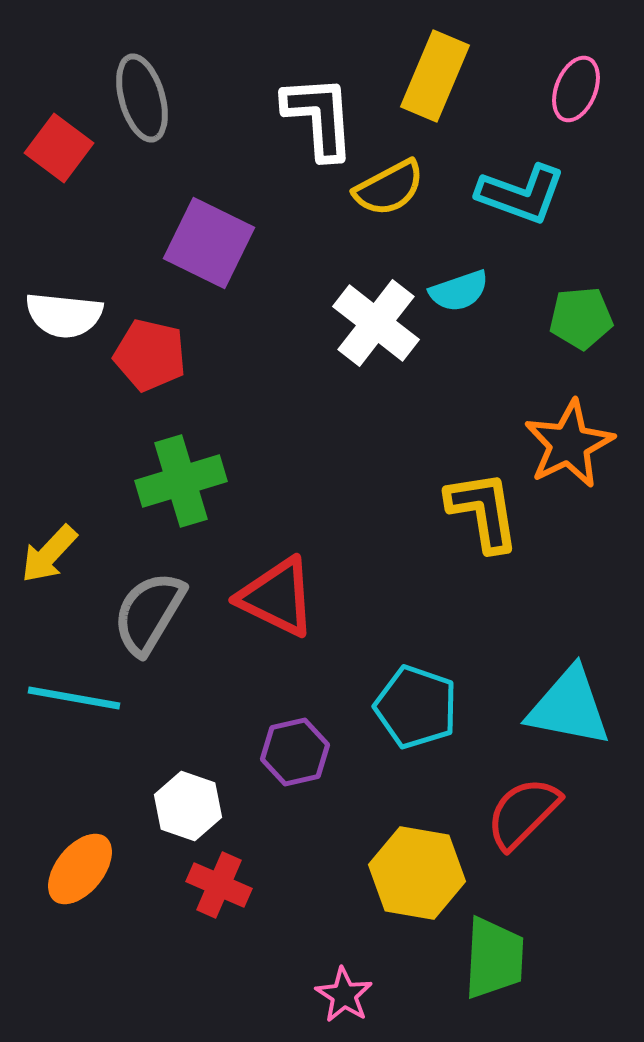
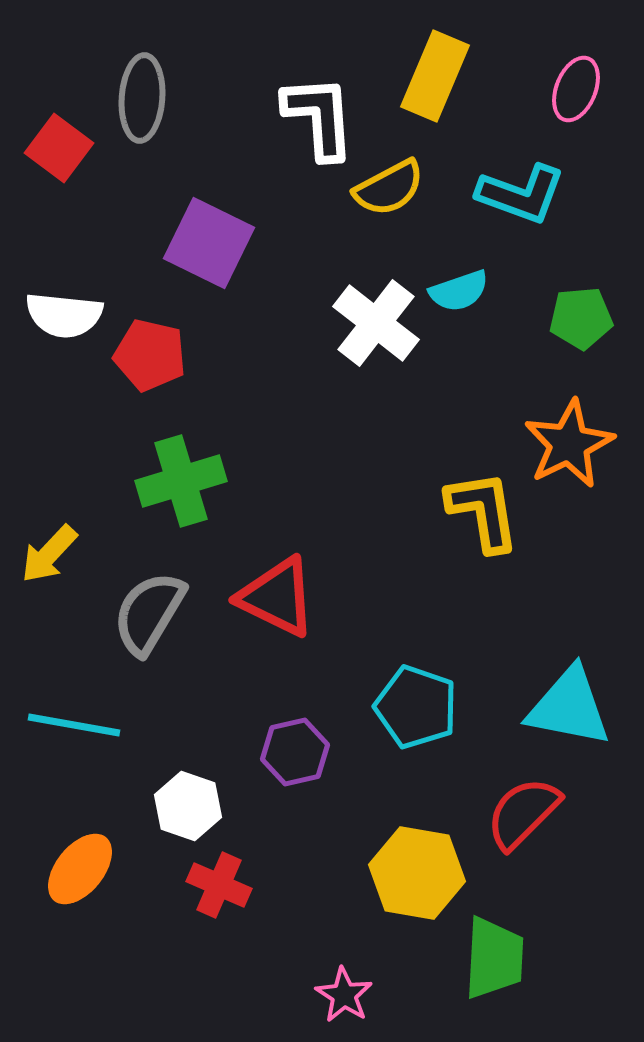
gray ellipse: rotated 20 degrees clockwise
cyan line: moved 27 px down
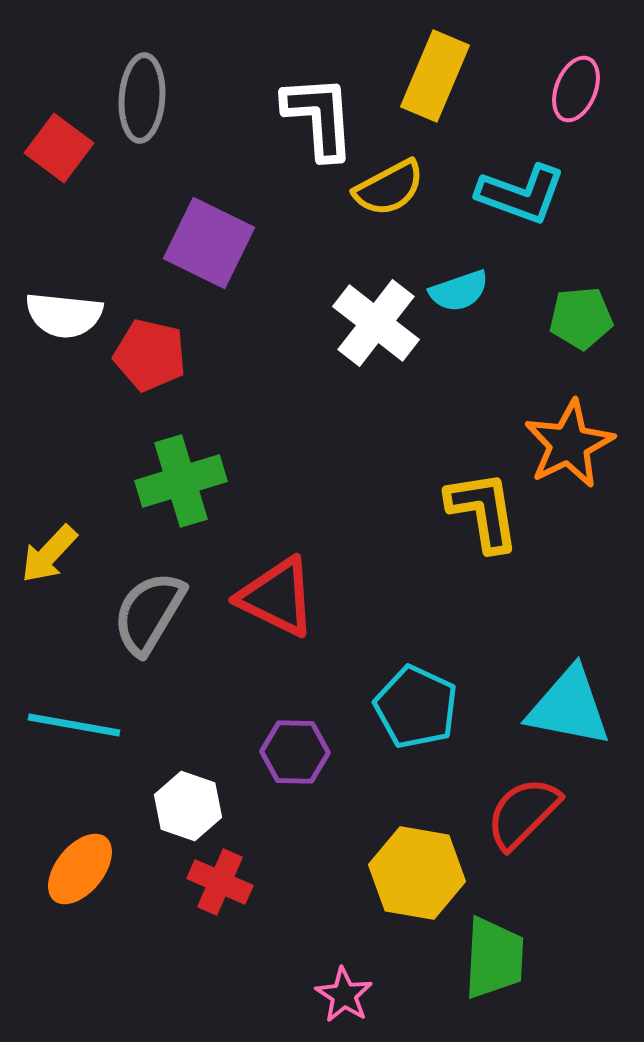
cyan pentagon: rotated 6 degrees clockwise
purple hexagon: rotated 14 degrees clockwise
red cross: moved 1 px right, 3 px up
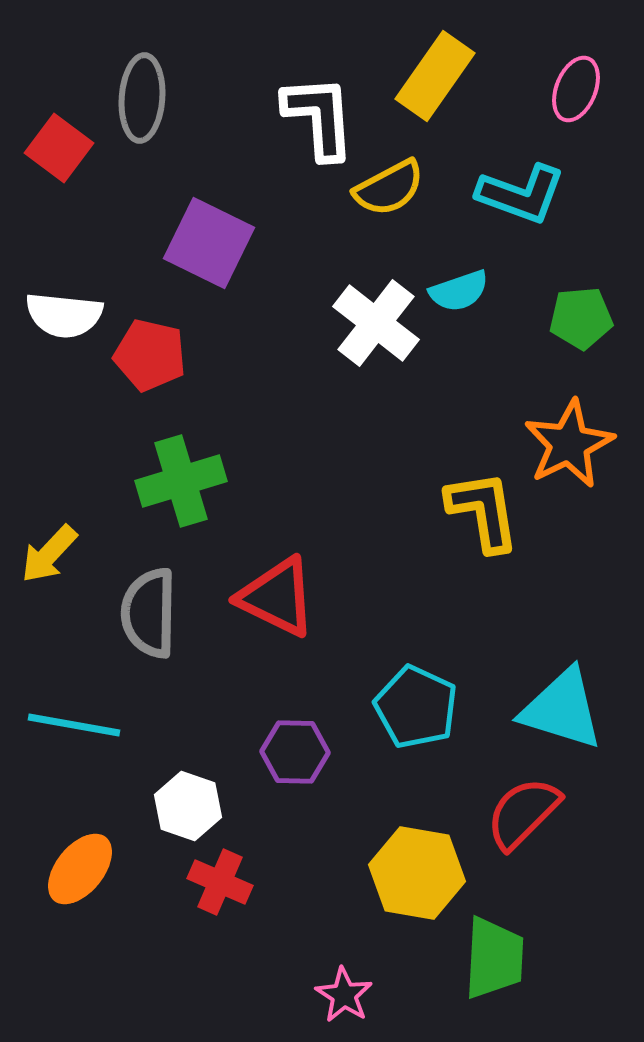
yellow rectangle: rotated 12 degrees clockwise
gray semicircle: rotated 30 degrees counterclockwise
cyan triangle: moved 7 px left, 2 px down; rotated 6 degrees clockwise
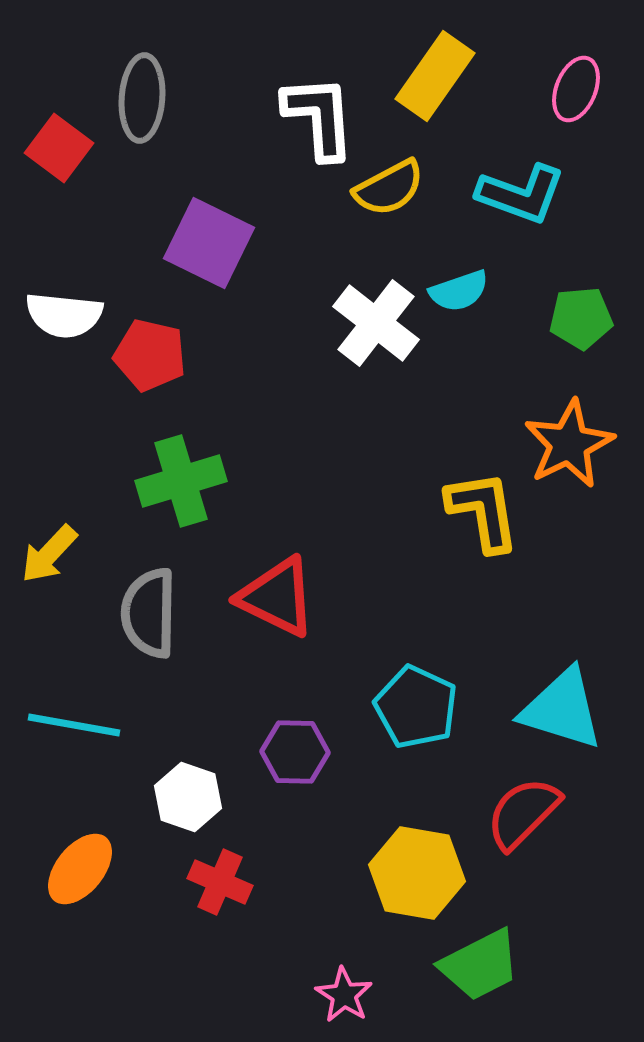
white hexagon: moved 9 px up
green trapezoid: moved 14 px left, 7 px down; rotated 60 degrees clockwise
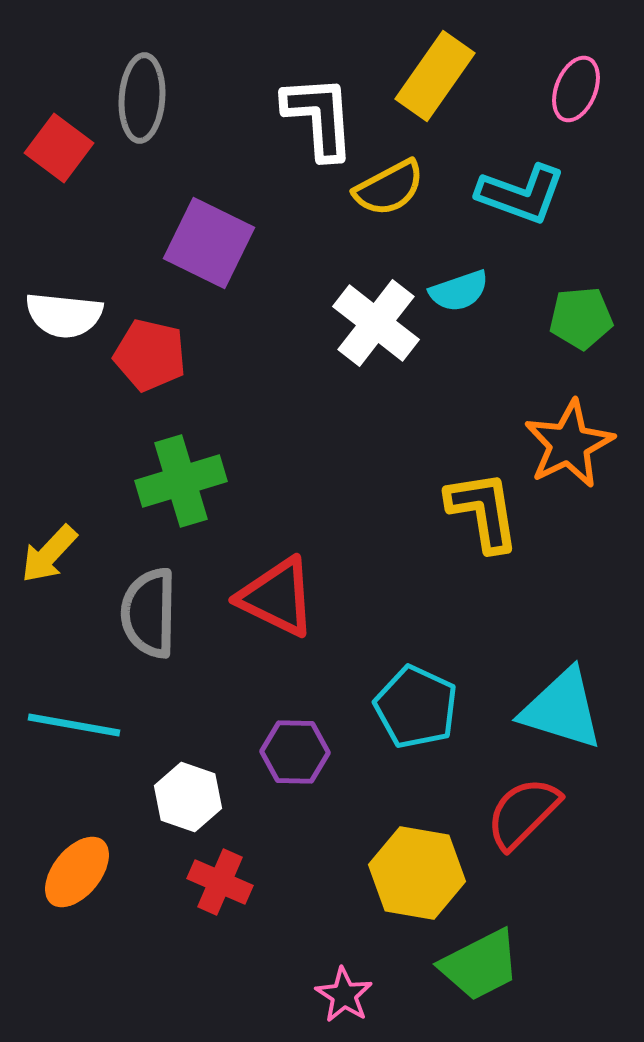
orange ellipse: moved 3 px left, 3 px down
